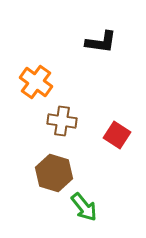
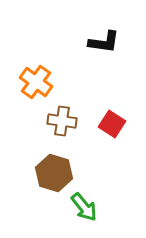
black L-shape: moved 3 px right
red square: moved 5 px left, 11 px up
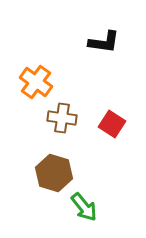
brown cross: moved 3 px up
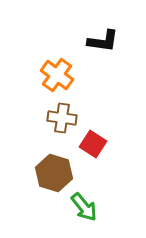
black L-shape: moved 1 px left, 1 px up
orange cross: moved 21 px right, 7 px up
red square: moved 19 px left, 20 px down
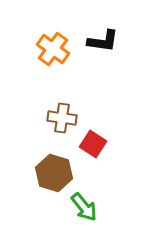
orange cross: moved 4 px left, 26 px up
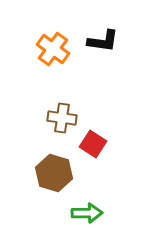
green arrow: moved 3 px right, 6 px down; rotated 52 degrees counterclockwise
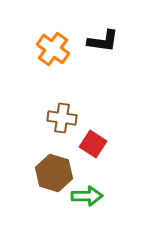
green arrow: moved 17 px up
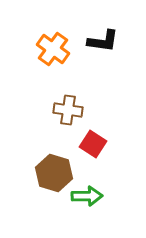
brown cross: moved 6 px right, 8 px up
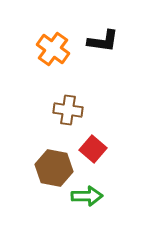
red square: moved 5 px down; rotated 8 degrees clockwise
brown hexagon: moved 5 px up; rotated 6 degrees counterclockwise
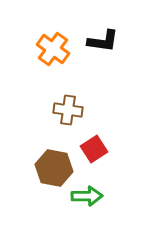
red square: moved 1 px right; rotated 16 degrees clockwise
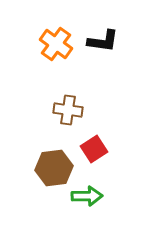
orange cross: moved 3 px right, 5 px up
brown hexagon: rotated 18 degrees counterclockwise
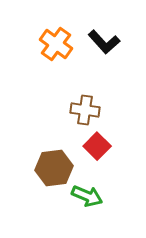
black L-shape: moved 1 px right, 1 px down; rotated 40 degrees clockwise
brown cross: moved 17 px right
red square: moved 3 px right, 3 px up; rotated 12 degrees counterclockwise
green arrow: rotated 24 degrees clockwise
